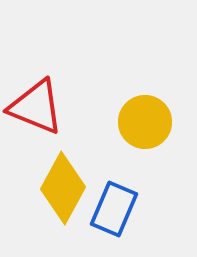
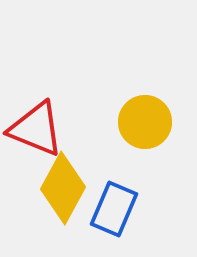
red triangle: moved 22 px down
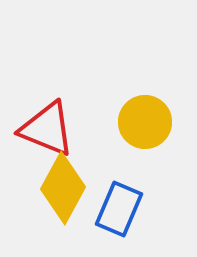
red triangle: moved 11 px right
blue rectangle: moved 5 px right
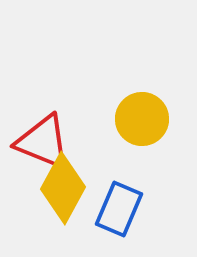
yellow circle: moved 3 px left, 3 px up
red triangle: moved 4 px left, 13 px down
